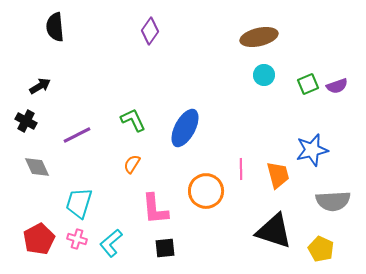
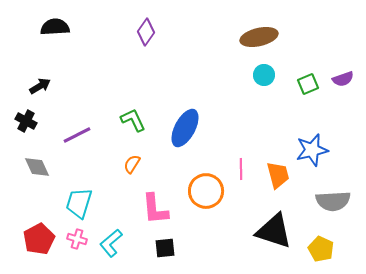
black semicircle: rotated 92 degrees clockwise
purple diamond: moved 4 px left, 1 px down
purple semicircle: moved 6 px right, 7 px up
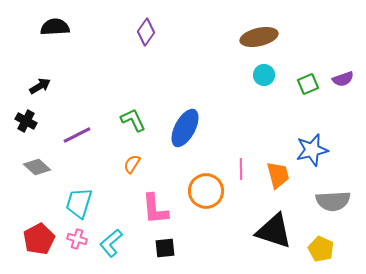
gray diamond: rotated 24 degrees counterclockwise
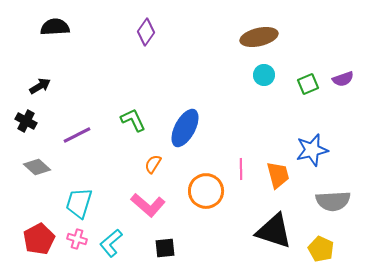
orange semicircle: moved 21 px right
pink L-shape: moved 7 px left, 4 px up; rotated 44 degrees counterclockwise
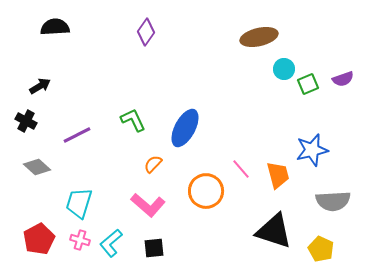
cyan circle: moved 20 px right, 6 px up
orange semicircle: rotated 12 degrees clockwise
pink line: rotated 40 degrees counterclockwise
pink cross: moved 3 px right, 1 px down
black square: moved 11 px left
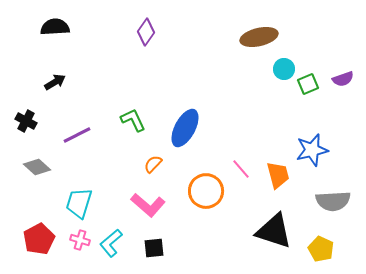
black arrow: moved 15 px right, 4 px up
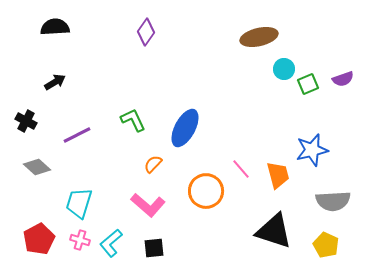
yellow pentagon: moved 5 px right, 4 px up
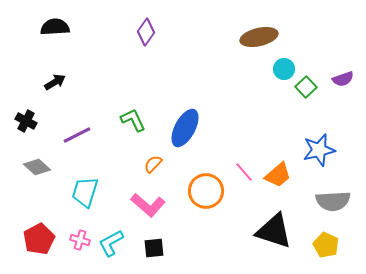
green square: moved 2 px left, 3 px down; rotated 20 degrees counterclockwise
blue star: moved 7 px right
pink line: moved 3 px right, 3 px down
orange trapezoid: rotated 64 degrees clockwise
cyan trapezoid: moved 6 px right, 11 px up
cyan L-shape: rotated 12 degrees clockwise
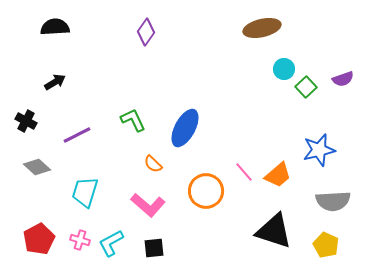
brown ellipse: moved 3 px right, 9 px up
orange semicircle: rotated 90 degrees counterclockwise
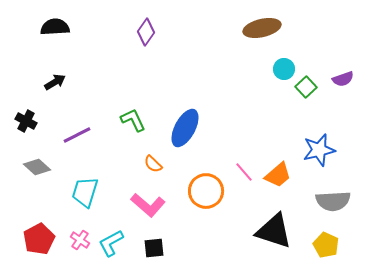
pink cross: rotated 18 degrees clockwise
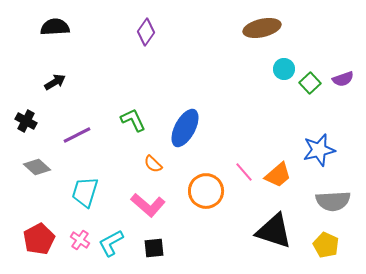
green square: moved 4 px right, 4 px up
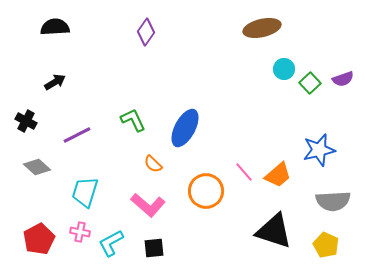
pink cross: moved 8 px up; rotated 24 degrees counterclockwise
